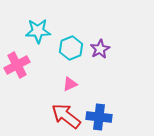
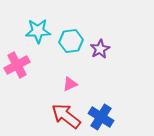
cyan hexagon: moved 7 px up; rotated 15 degrees clockwise
blue cross: moved 2 px right; rotated 25 degrees clockwise
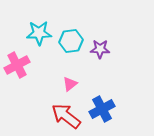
cyan star: moved 1 px right, 2 px down
purple star: rotated 30 degrees clockwise
pink triangle: rotated 14 degrees counterclockwise
blue cross: moved 1 px right, 8 px up; rotated 30 degrees clockwise
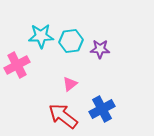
cyan star: moved 2 px right, 3 px down
red arrow: moved 3 px left
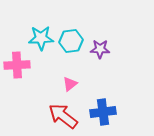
cyan star: moved 2 px down
pink cross: rotated 25 degrees clockwise
blue cross: moved 1 px right, 3 px down; rotated 20 degrees clockwise
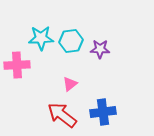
red arrow: moved 1 px left, 1 px up
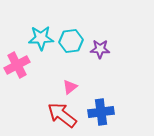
pink cross: rotated 25 degrees counterclockwise
pink triangle: moved 3 px down
blue cross: moved 2 px left
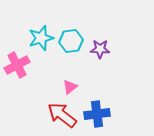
cyan star: rotated 15 degrees counterclockwise
blue cross: moved 4 px left, 2 px down
